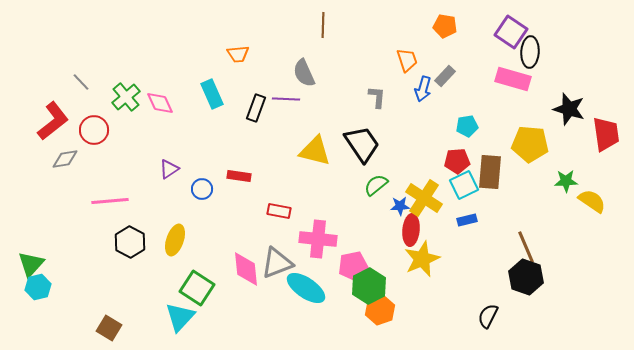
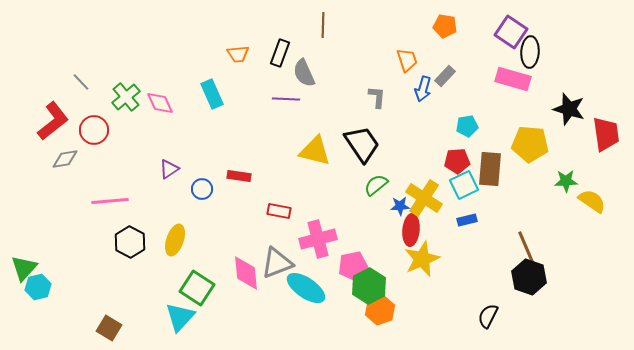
black rectangle at (256, 108): moved 24 px right, 55 px up
brown rectangle at (490, 172): moved 3 px up
pink cross at (318, 239): rotated 21 degrees counterclockwise
green triangle at (31, 264): moved 7 px left, 4 px down
pink diamond at (246, 269): moved 4 px down
black hexagon at (526, 277): moved 3 px right
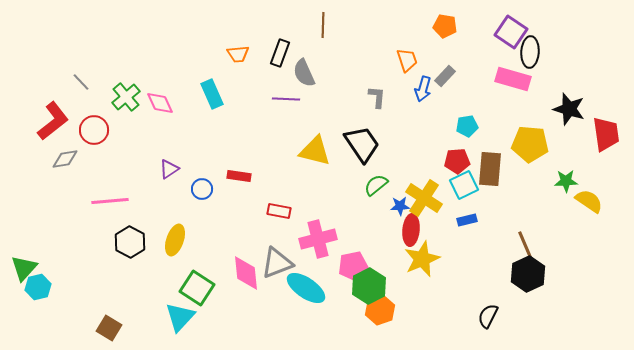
yellow semicircle at (592, 201): moved 3 px left
black hexagon at (529, 277): moved 1 px left, 3 px up; rotated 16 degrees clockwise
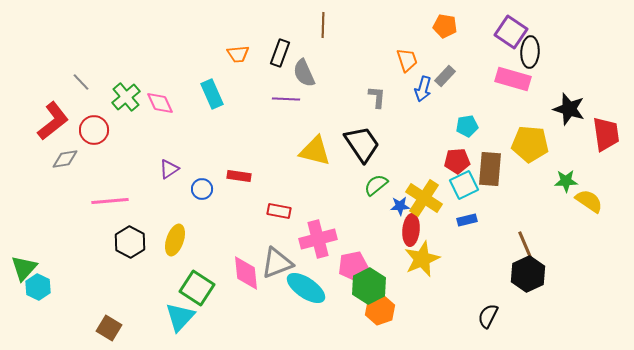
cyan hexagon at (38, 287): rotated 20 degrees counterclockwise
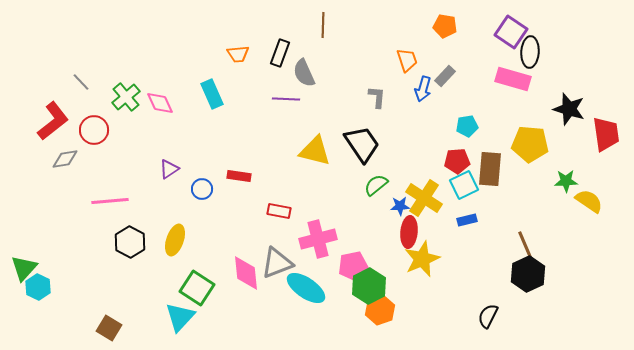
red ellipse at (411, 230): moved 2 px left, 2 px down
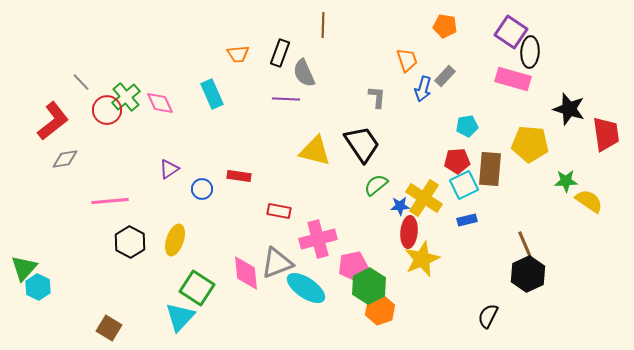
red circle at (94, 130): moved 13 px right, 20 px up
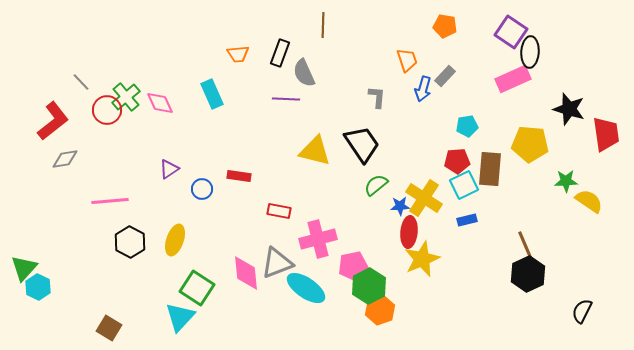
pink rectangle at (513, 79): rotated 40 degrees counterclockwise
black semicircle at (488, 316): moved 94 px right, 5 px up
